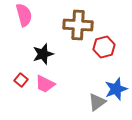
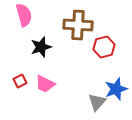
black star: moved 2 px left, 7 px up
red square: moved 1 px left, 1 px down; rotated 24 degrees clockwise
gray triangle: rotated 12 degrees counterclockwise
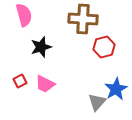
brown cross: moved 5 px right, 6 px up
blue star: rotated 10 degrees counterclockwise
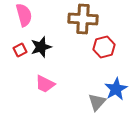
red square: moved 31 px up
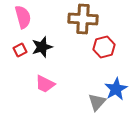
pink semicircle: moved 1 px left, 2 px down
black star: moved 1 px right
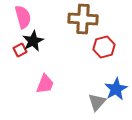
black star: moved 9 px left, 6 px up; rotated 10 degrees counterclockwise
pink trapezoid: rotated 95 degrees counterclockwise
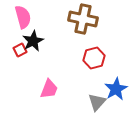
brown cross: rotated 8 degrees clockwise
red hexagon: moved 10 px left, 11 px down
pink trapezoid: moved 4 px right, 5 px down
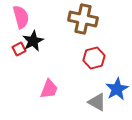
pink semicircle: moved 2 px left
red square: moved 1 px left, 1 px up
blue star: moved 1 px right
gray triangle: rotated 42 degrees counterclockwise
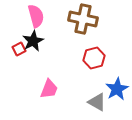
pink semicircle: moved 15 px right, 1 px up
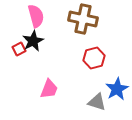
gray triangle: rotated 12 degrees counterclockwise
